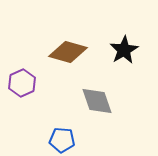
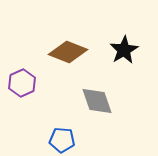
brown diamond: rotated 6 degrees clockwise
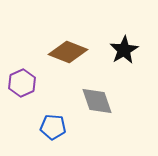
blue pentagon: moved 9 px left, 13 px up
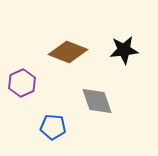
black star: rotated 24 degrees clockwise
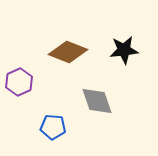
purple hexagon: moved 3 px left, 1 px up
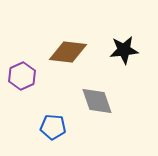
brown diamond: rotated 15 degrees counterclockwise
purple hexagon: moved 3 px right, 6 px up
